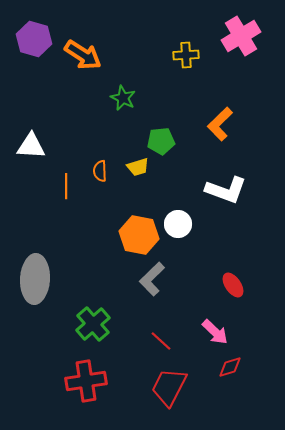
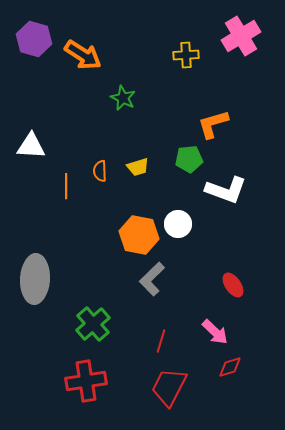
orange L-shape: moved 7 px left; rotated 28 degrees clockwise
green pentagon: moved 28 px right, 18 px down
red line: rotated 65 degrees clockwise
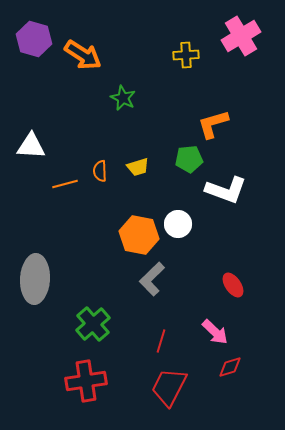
orange line: moved 1 px left, 2 px up; rotated 75 degrees clockwise
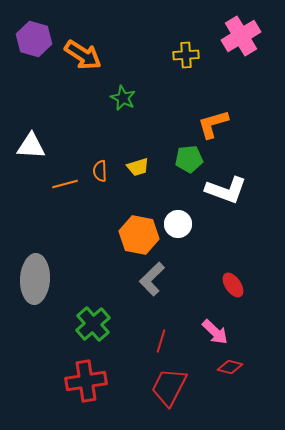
red diamond: rotated 30 degrees clockwise
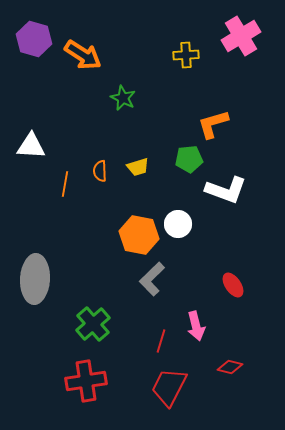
orange line: rotated 65 degrees counterclockwise
pink arrow: moved 19 px left, 6 px up; rotated 32 degrees clockwise
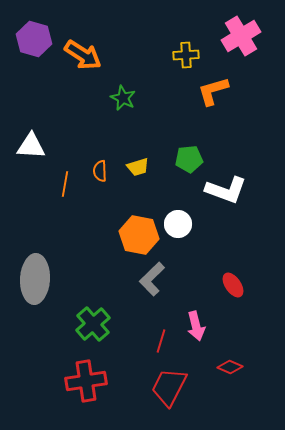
orange L-shape: moved 33 px up
red diamond: rotated 10 degrees clockwise
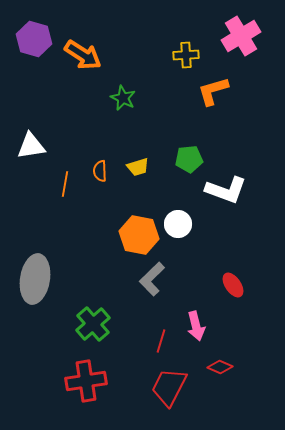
white triangle: rotated 12 degrees counterclockwise
gray ellipse: rotated 6 degrees clockwise
red diamond: moved 10 px left
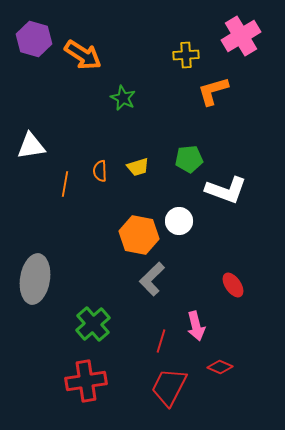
white circle: moved 1 px right, 3 px up
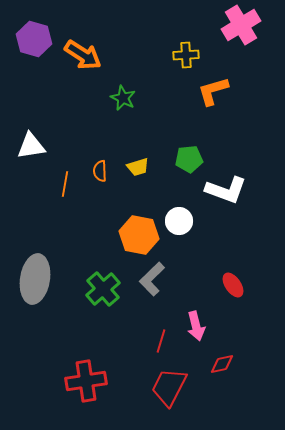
pink cross: moved 11 px up
green cross: moved 10 px right, 35 px up
red diamond: moved 2 px right, 3 px up; rotated 35 degrees counterclockwise
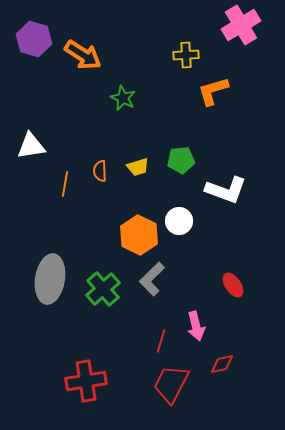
green pentagon: moved 8 px left, 1 px down
orange hexagon: rotated 15 degrees clockwise
gray ellipse: moved 15 px right
red trapezoid: moved 2 px right, 3 px up
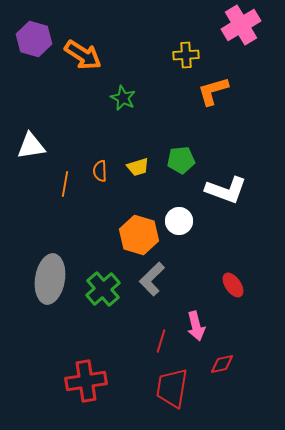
orange hexagon: rotated 9 degrees counterclockwise
red trapezoid: moved 1 px right, 4 px down; rotated 18 degrees counterclockwise
